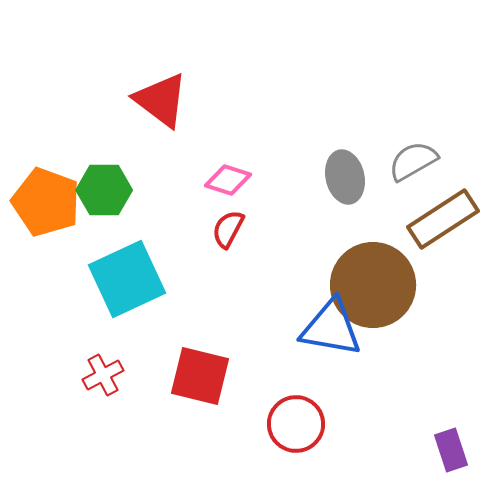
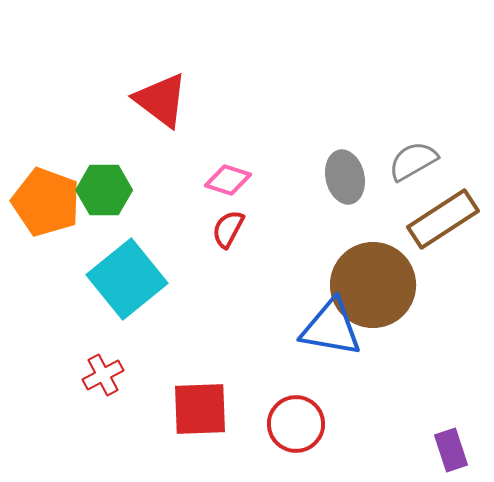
cyan square: rotated 14 degrees counterclockwise
red square: moved 33 px down; rotated 16 degrees counterclockwise
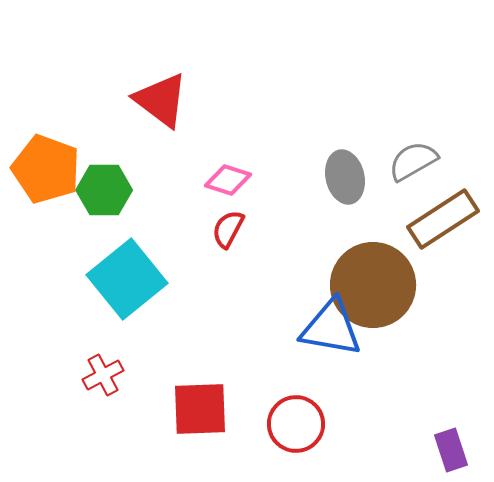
orange pentagon: moved 33 px up
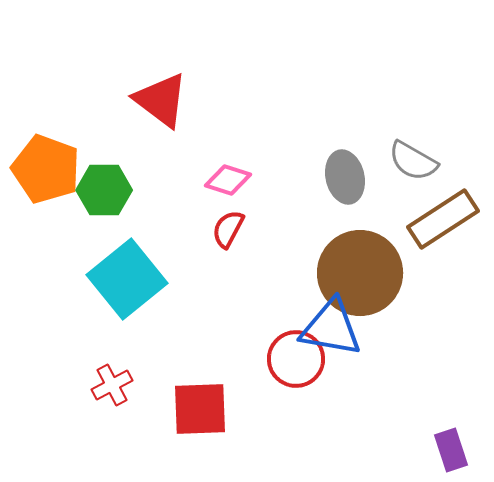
gray semicircle: rotated 120 degrees counterclockwise
brown circle: moved 13 px left, 12 px up
red cross: moved 9 px right, 10 px down
red circle: moved 65 px up
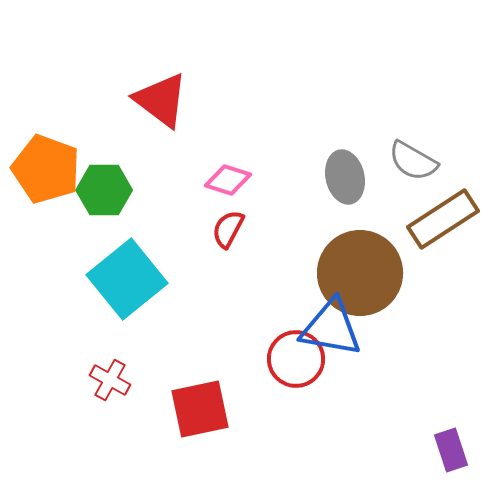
red cross: moved 2 px left, 5 px up; rotated 33 degrees counterclockwise
red square: rotated 10 degrees counterclockwise
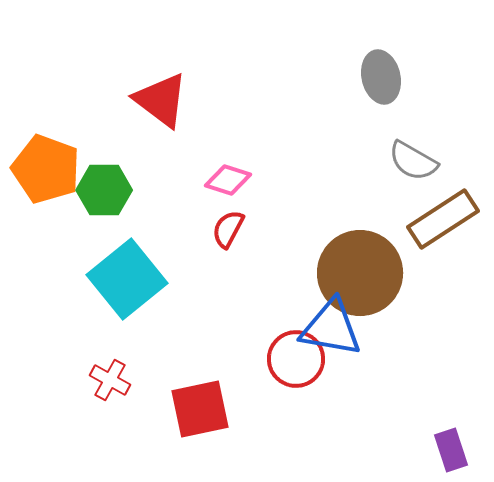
gray ellipse: moved 36 px right, 100 px up
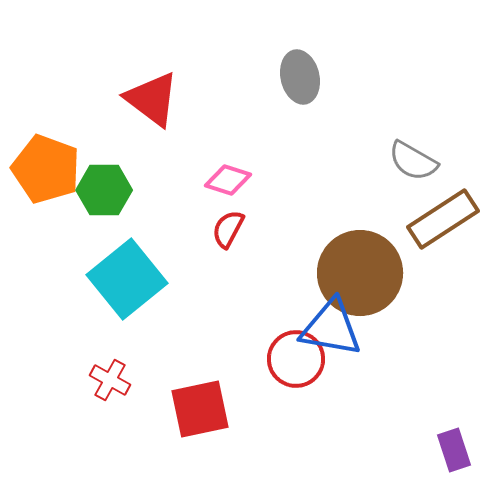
gray ellipse: moved 81 px left
red triangle: moved 9 px left, 1 px up
purple rectangle: moved 3 px right
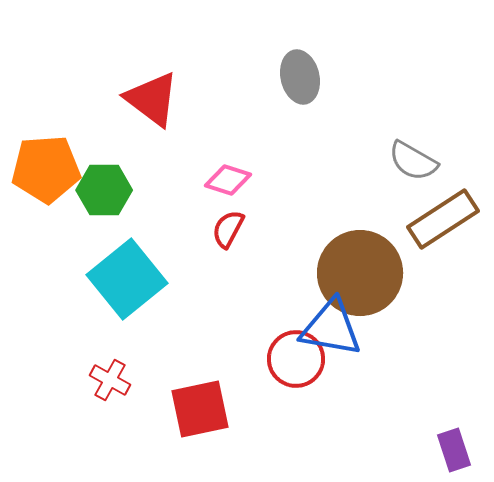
orange pentagon: rotated 24 degrees counterclockwise
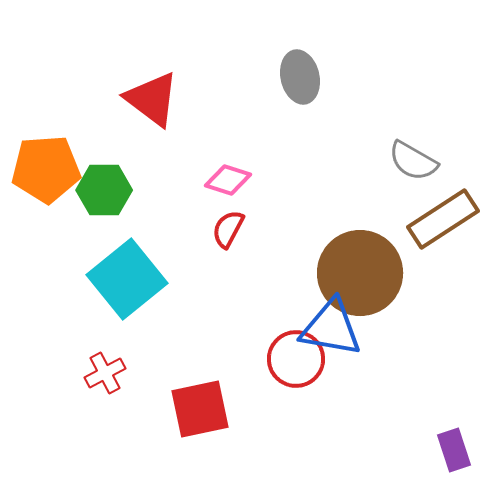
red cross: moved 5 px left, 7 px up; rotated 33 degrees clockwise
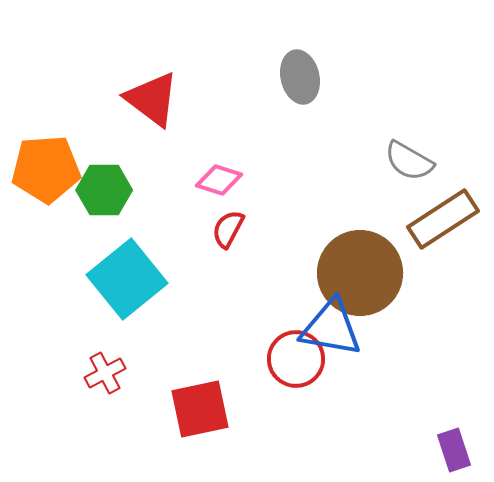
gray semicircle: moved 4 px left
pink diamond: moved 9 px left
